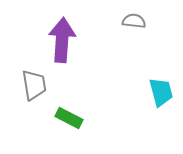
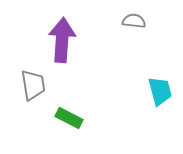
gray trapezoid: moved 1 px left
cyan trapezoid: moved 1 px left, 1 px up
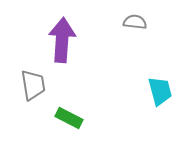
gray semicircle: moved 1 px right, 1 px down
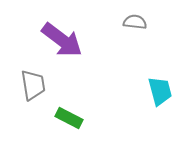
purple arrow: rotated 123 degrees clockwise
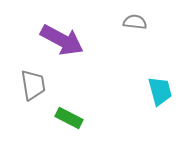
purple arrow: rotated 9 degrees counterclockwise
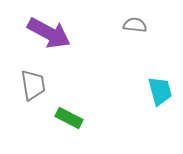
gray semicircle: moved 3 px down
purple arrow: moved 13 px left, 7 px up
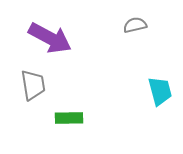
gray semicircle: rotated 20 degrees counterclockwise
purple arrow: moved 1 px right, 5 px down
green rectangle: rotated 28 degrees counterclockwise
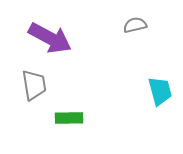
gray trapezoid: moved 1 px right
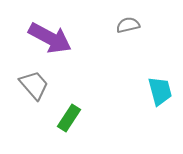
gray semicircle: moved 7 px left
gray trapezoid: rotated 32 degrees counterclockwise
green rectangle: rotated 56 degrees counterclockwise
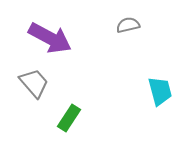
gray trapezoid: moved 2 px up
